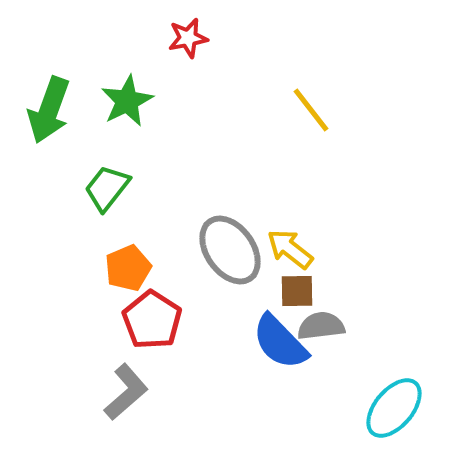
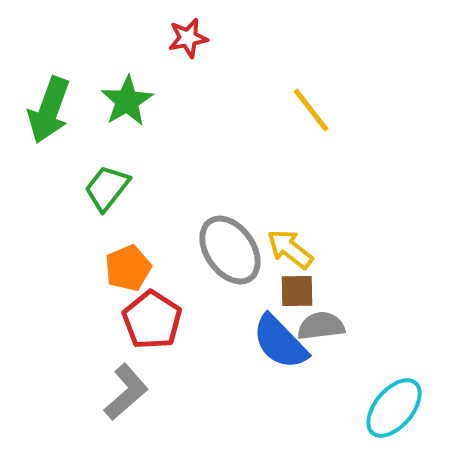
green star: rotated 4 degrees counterclockwise
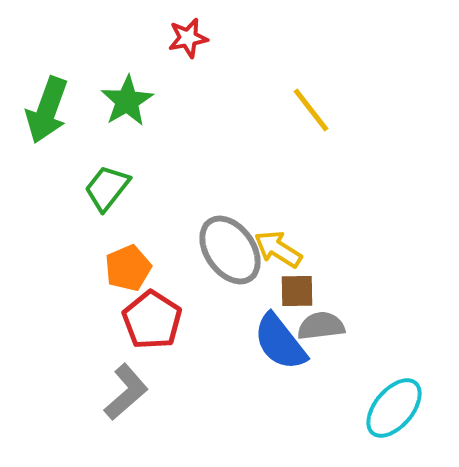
green arrow: moved 2 px left
yellow arrow: moved 12 px left; rotated 6 degrees counterclockwise
blue semicircle: rotated 6 degrees clockwise
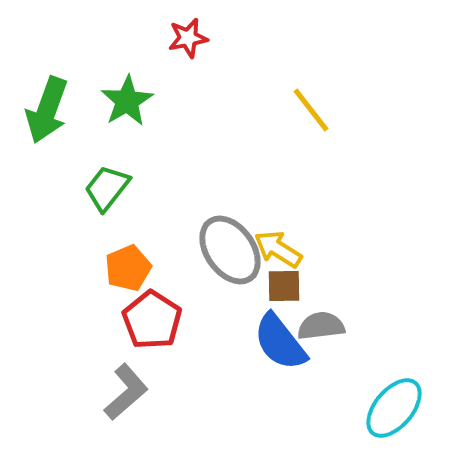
brown square: moved 13 px left, 5 px up
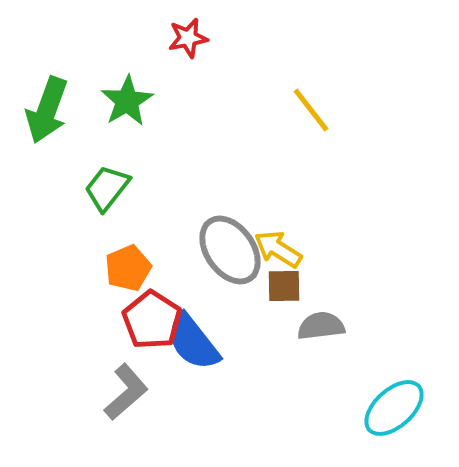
blue semicircle: moved 87 px left
cyan ellipse: rotated 8 degrees clockwise
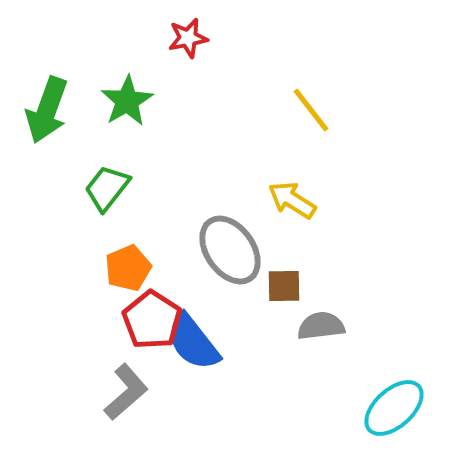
yellow arrow: moved 14 px right, 49 px up
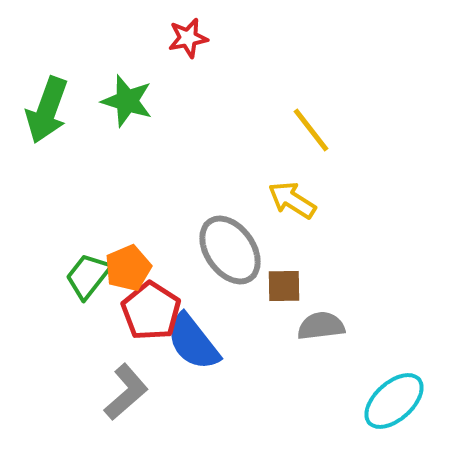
green star: rotated 24 degrees counterclockwise
yellow line: moved 20 px down
green trapezoid: moved 19 px left, 88 px down
red pentagon: moved 1 px left, 9 px up
cyan ellipse: moved 7 px up
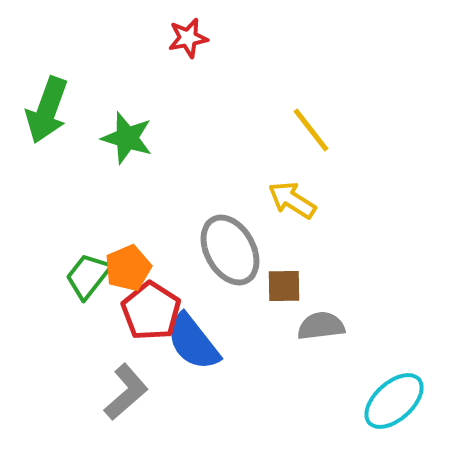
green star: moved 37 px down
gray ellipse: rotated 6 degrees clockwise
